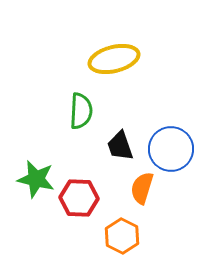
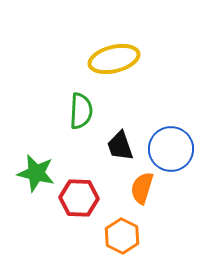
green star: moved 6 px up
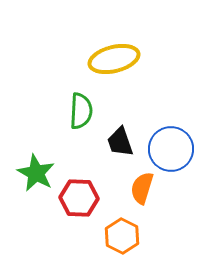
black trapezoid: moved 4 px up
green star: rotated 15 degrees clockwise
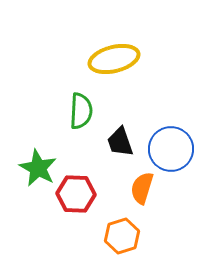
green star: moved 2 px right, 5 px up
red hexagon: moved 3 px left, 4 px up
orange hexagon: rotated 16 degrees clockwise
